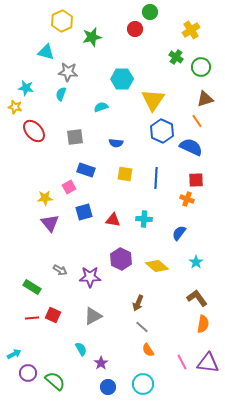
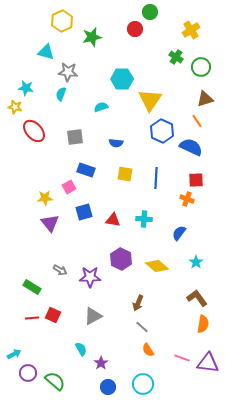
yellow triangle at (153, 100): moved 3 px left
pink line at (182, 362): moved 4 px up; rotated 42 degrees counterclockwise
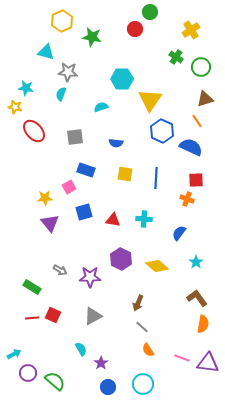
green star at (92, 37): rotated 24 degrees clockwise
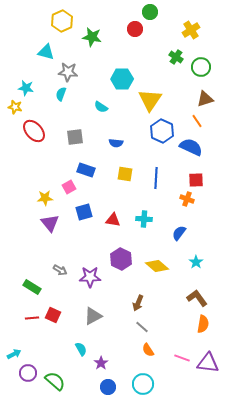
cyan semicircle at (101, 107): rotated 128 degrees counterclockwise
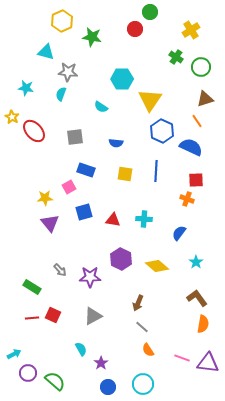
yellow star at (15, 107): moved 3 px left, 10 px down; rotated 16 degrees clockwise
blue line at (156, 178): moved 7 px up
gray arrow at (60, 270): rotated 16 degrees clockwise
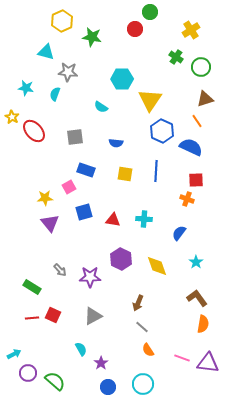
cyan semicircle at (61, 94): moved 6 px left
yellow diamond at (157, 266): rotated 30 degrees clockwise
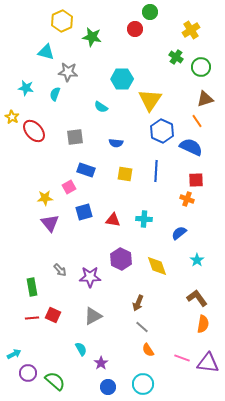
blue semicircle at (179, 233): rotated 14 degrees clockwise
cyan star at (196, 262): moved 1 px right, 2 px up
green rectangle at (32, 287): rotated 48 degrees clockwise
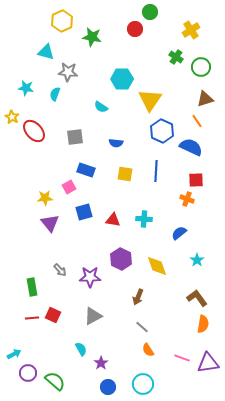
brown arrow at (138, 303): moved 6 px up
purple triangle at (208, 363): rotated 15 degrees counterclockwise
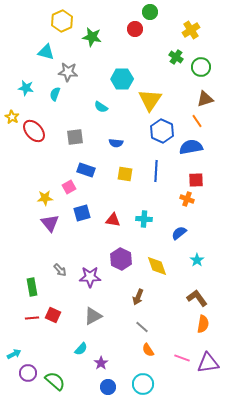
blue semicircle at (191, 147): rotated 35 degrees counterclockwise
blue square at (84, 212): moved 2 px left, 1 px down
cyan semicircle at (81, 349): rotated 72 degrees clockwise
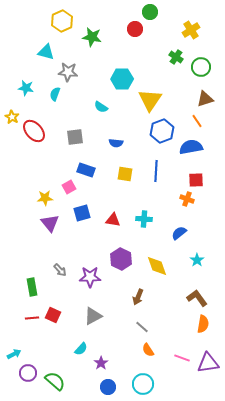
blue hexagon at (162, 131): rotated 15 degrees clockwise
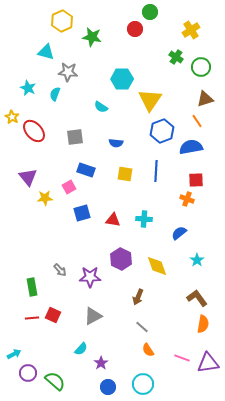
cyan star at (26, 88): moved 2 px right; rotated 14 degrees clockwise
purple triangle at (50, 223): moved 22 px left, 46 px up
